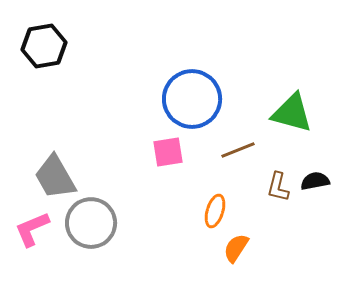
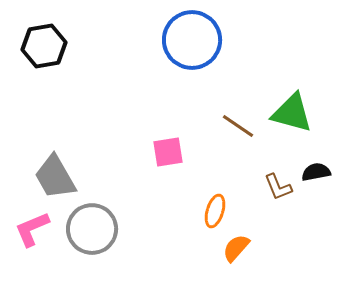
blue circle: moved 59 px up
brown line: moved 24 px up; rotated 56 degrees clockwise
black semicircle: moved 1 px right, 9 px up
brown L-shape: rotated 36 degrees counterclockwise
gray circle: moved 1 px right, 6 px down
orange semicircle: rotated 8 degrees clockwise
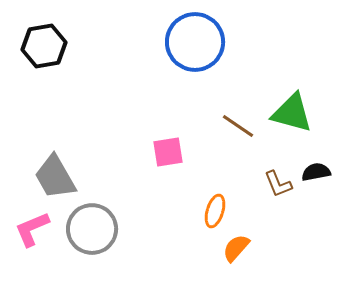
blue circle: moved 3 px right, 2 px down
brown L-shape: moved 3 px up
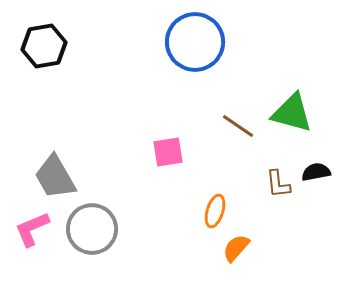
brown L-shape: rotated 16 degrees clockwise
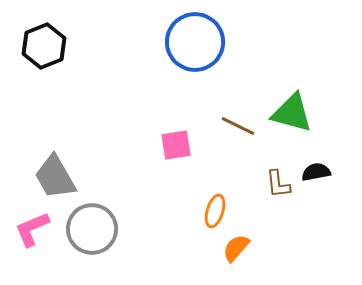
black hexagon: rotated 12 degrees counterclockwise
brown line: rotated 8 degrees counterclockwise
pink square: moved 8 px right, 7 px up
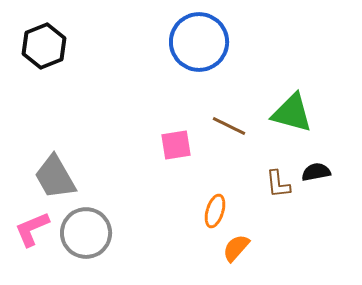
blue circle: moved 4 px right
brown line: moved 9 px left
gray circle: moved 6 px left, 4 px down
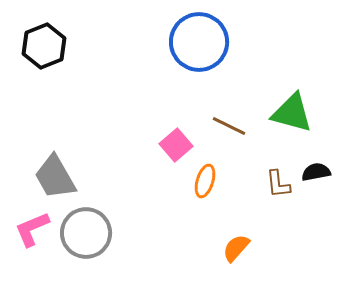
pink square: rotated 32 degrees counterclockwise
orange ellipse: moved 10 px left, 30 px up
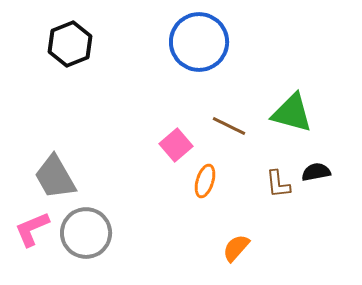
black hexagon: moved 26 px right, 2 px up
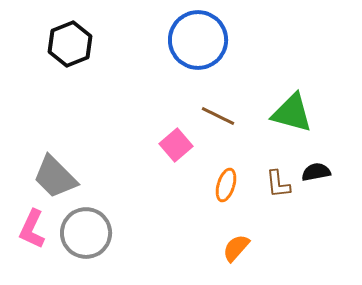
blue circle: moved 1 px left, 2 px up
brown line: moved 11 px left, 10 px up
gray trapezoid: rotated 15 degrees counterclockwise
orange ellipse: moved 21 px right, 4 px down
pink L-shape: rotated 42 degrees counterclockwise
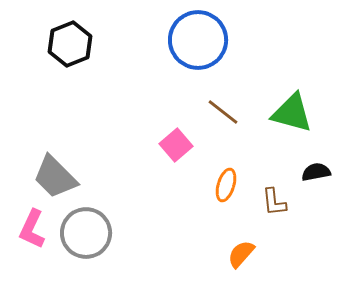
brown line: moved 5 px right, 4 px up; rotated 12 degrees clockwise
brown L-shape: moved 4 px left, 18 px down
orange semicircle: moved 5 px right, 6 px down
